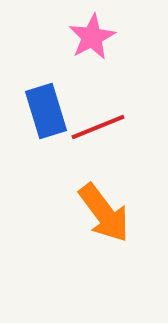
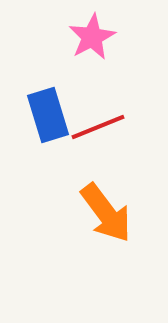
blue rectangle: moved 2 px right, 4 px down
orange arrow: moved 2 px right
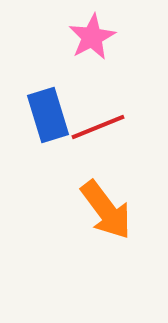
orange arrow: moved 3 px up
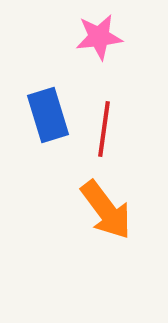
pink star: moved 7 px right; rotated 21 degrees clockwise
red line: moved 6 px right, 2 px down; rotated 60 degrees counterclockwise
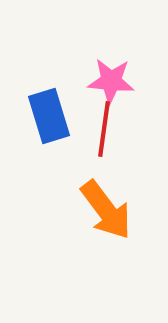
pink star: moved 12 px right, 44 px down; rotated 12 degrees clockwise
blue rectangle: moved 1 px right, 1 px down
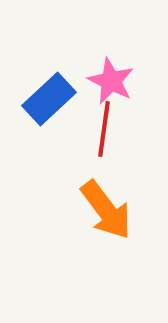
pink star: rotated 21 degrees clockwise
blue rectangle: moved 17 px up; rotated 64 degrees clockwise
